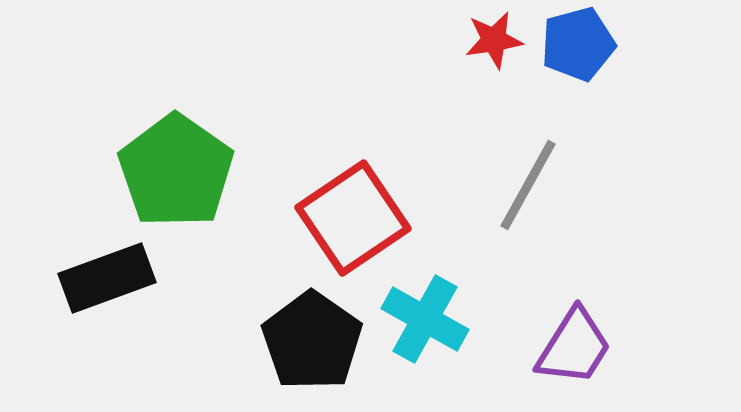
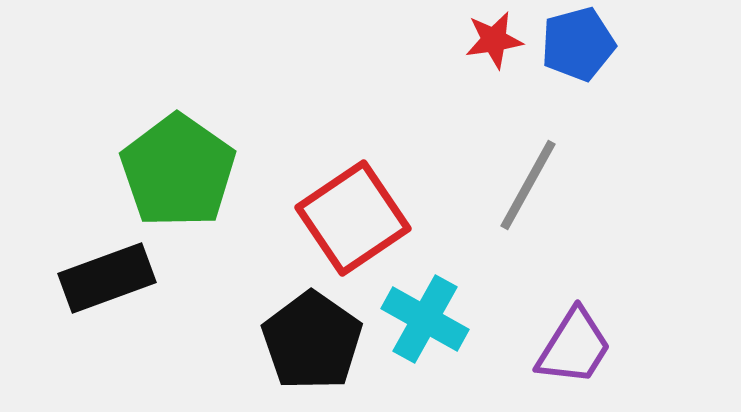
green pentagon: moved 2 px right
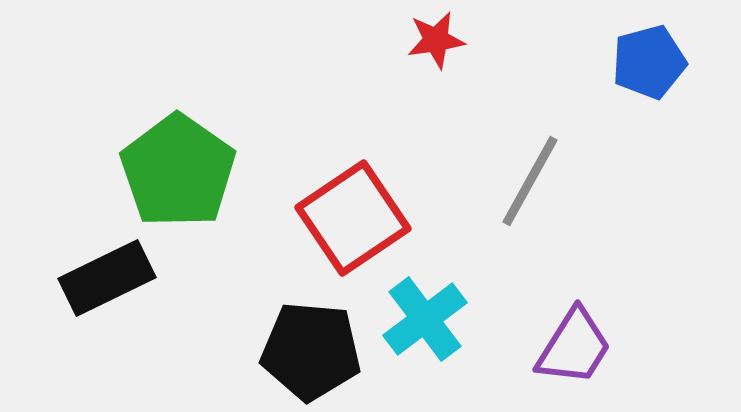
red star: moved 58 px left
blue pentagon: moved 71 px right, 18 px down
gray line: moved 2 px right, 4 px up
black rectangle: rotated 6 degrees counterclockwise
cyan cross: rotated 24 degrees clockwise
black pentagon: moved 1 px left, 10 px down; rotated 30 degrees counterclockwise
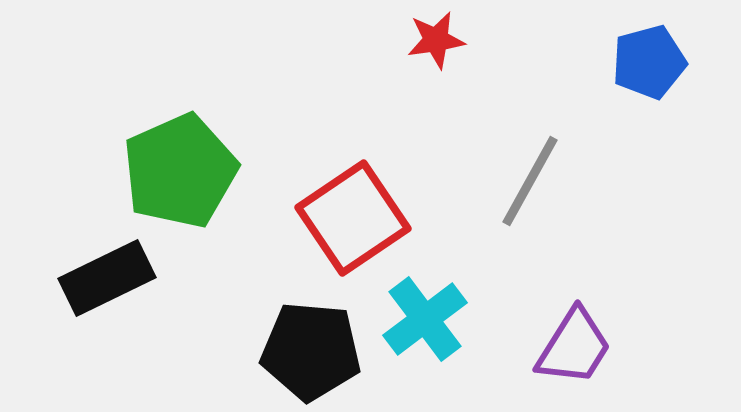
green pentagon: moved 2 px right; rotated 13 degrees clockwise
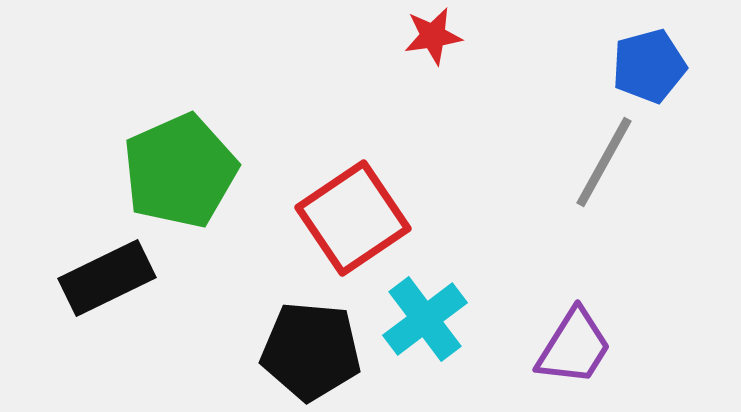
red star: moved 3 px left, 4 px up
blue pentagon: moved 4 px down
gray line: moved 74 px right, 19 px up
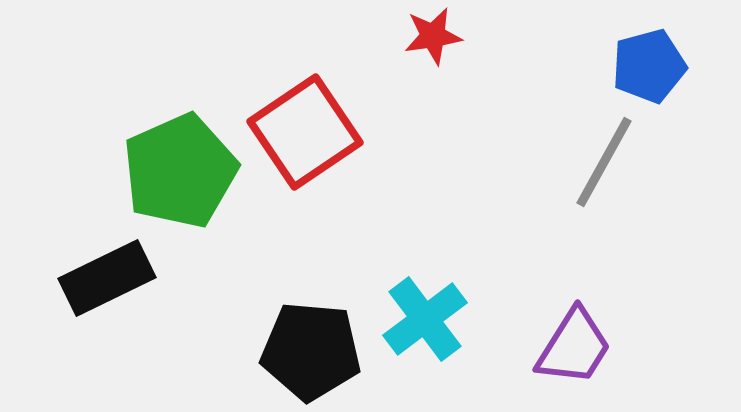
red square: moved 48 px left, 86 px up
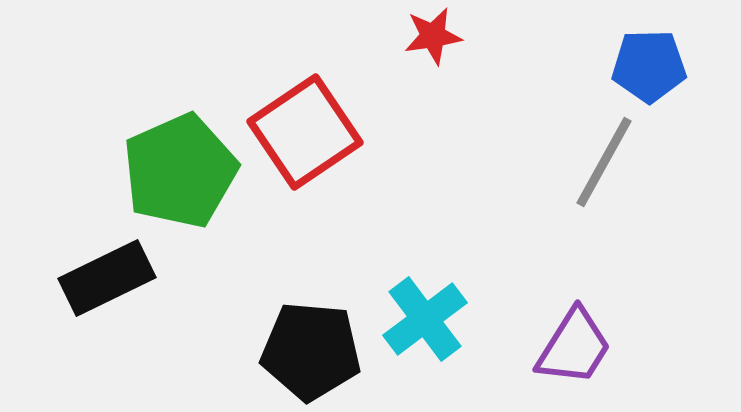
blue pentagon: rotated 14 degrees clockwise
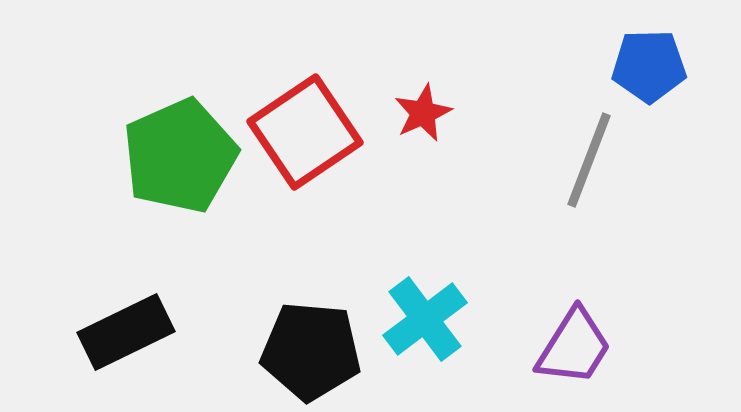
red star: moved 10 px left, 77 px down; rotated 16 degrees counterclockwise
gray line: moved 15 px left, 2 px up; rotated 8 degrees counterclockwise
green pentagon: moved 15 px up
black rectangle: moved 19 px right, 54 px down
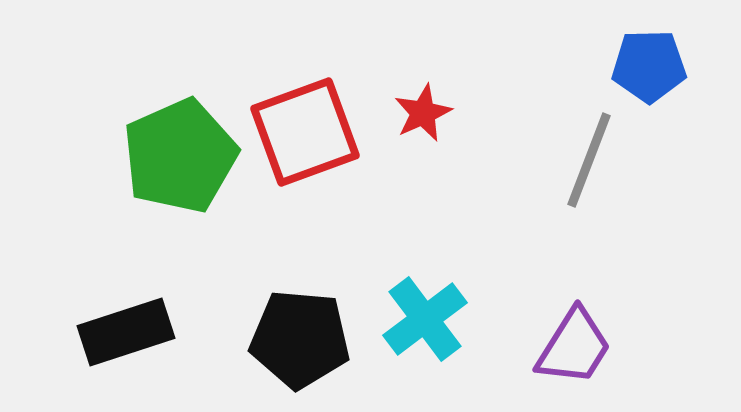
red square: rotated 14 degrees clockwise
black rectangle: rotated 8 degrees clockwise
black pentagon: moved 11 px left, 12 px up
